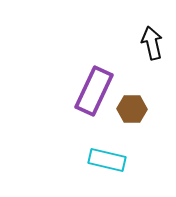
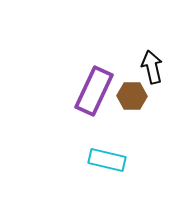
black arrow: moved 24 px down
brown hexagon: moved 13 px up
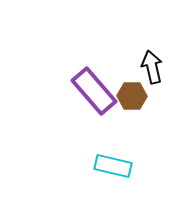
purple rectangle: rotated 66 degrees counterclockwise
cyan rectangle: moved 6 px right, 6 px down
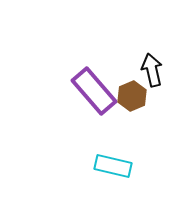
black arrow: moved 3 px down
brown hexagon: rotated 24 degrees counterclockwise
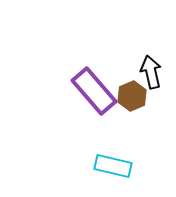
black arrow: moved 1 px left, 2 px down
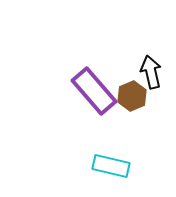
cyan rectangle: moved 2 px left
